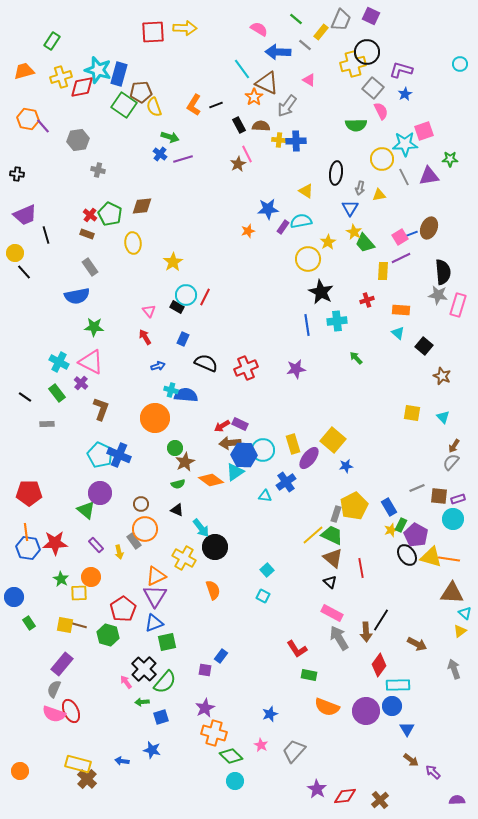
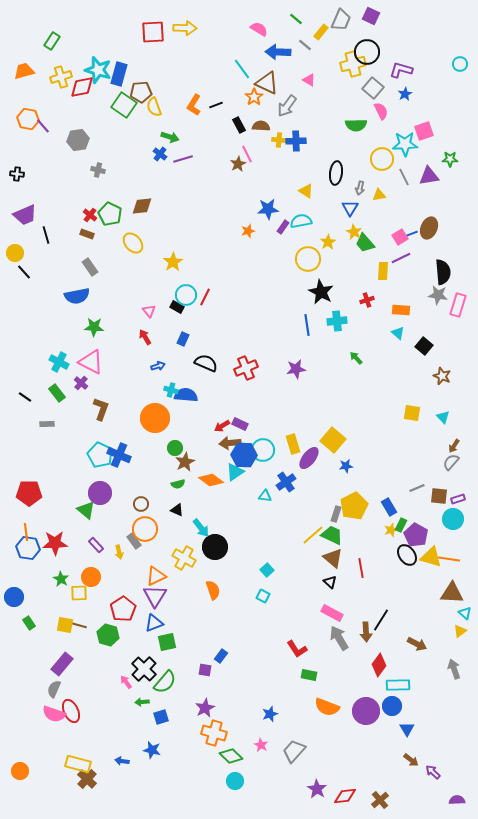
yellow ellipse at (133, 243): rotated 35 degrees counterclockwise
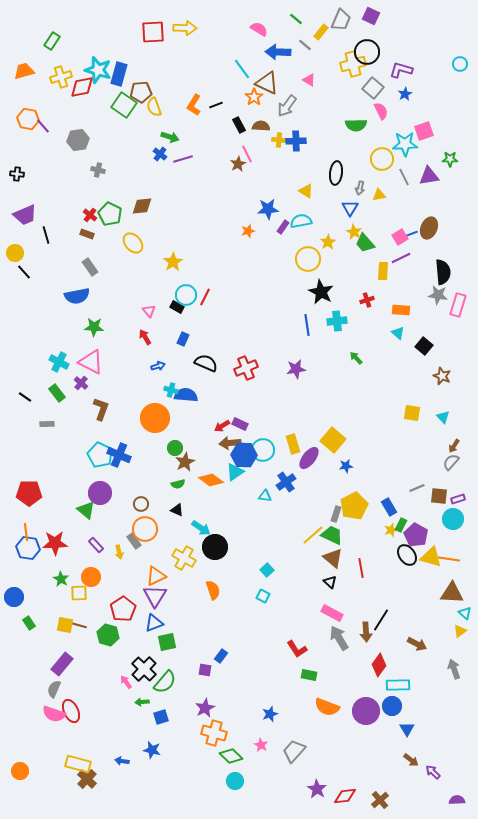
cyan arrow at (201, 528): rotated 18 degrees counterclockwise
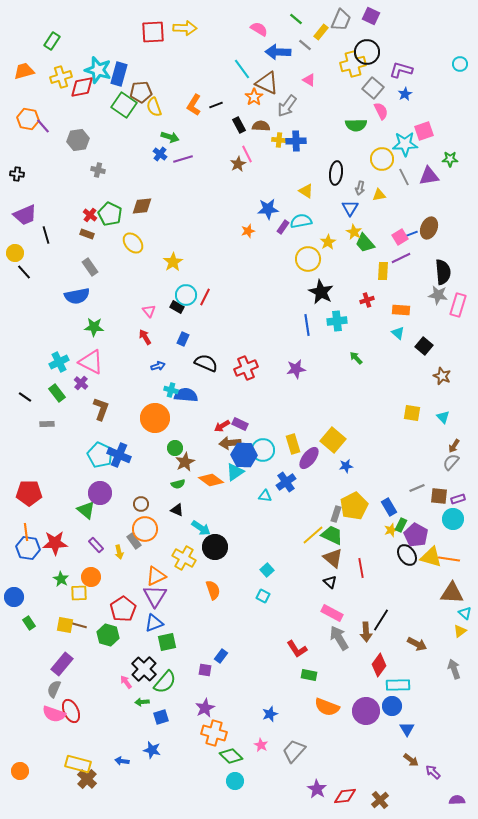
cyan cross at (59, 362): rotated 36 degrees clockwise
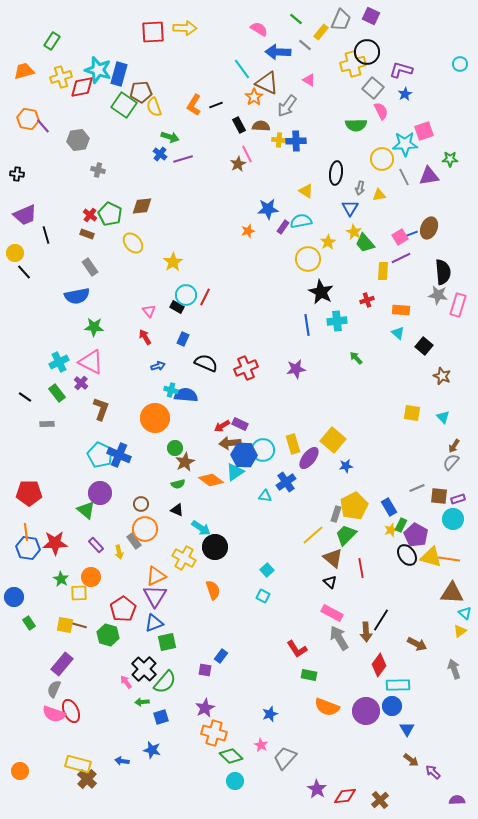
green trapezoid at (332, 535): moved 14 px right; rotated 70 degrees counterclockwise
gray trapezoid at (294, 751): moved 9 px left, 7 px down
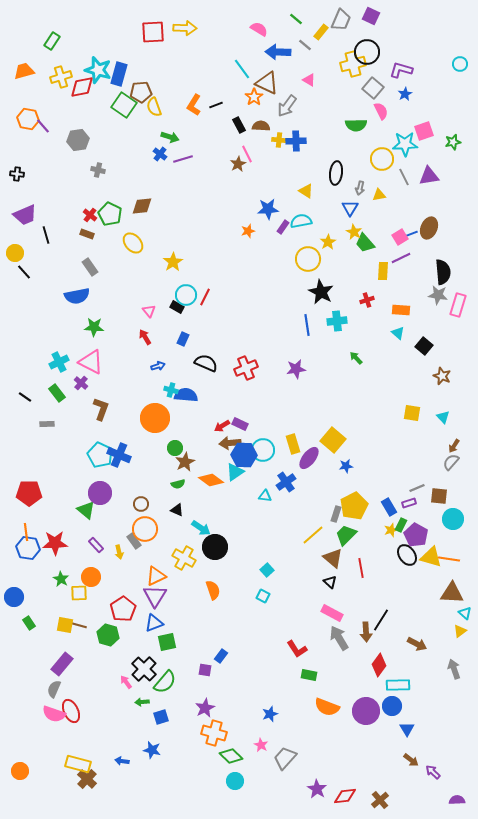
green star at (450, 159): moved 3 px right, 17 px up; rotated 14 degrees counterclockwise
purple rectangle at (458, 499): moved 49 px left, 4 px down
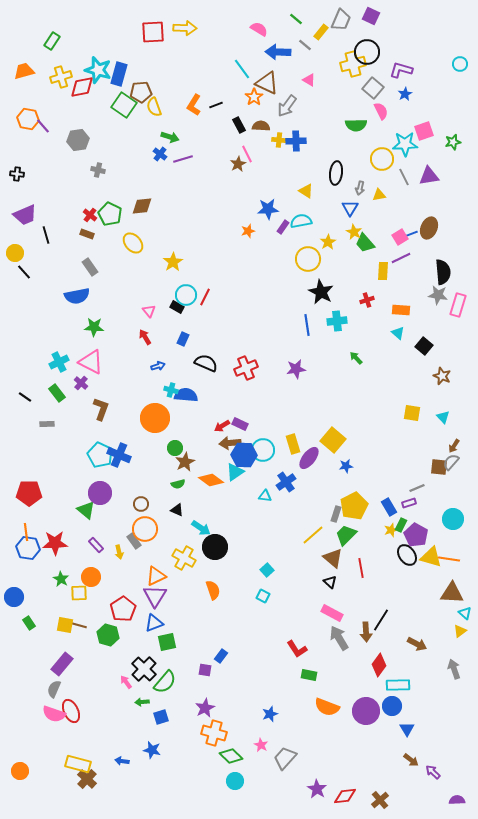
brown square at (439, 496): moved 29 px up
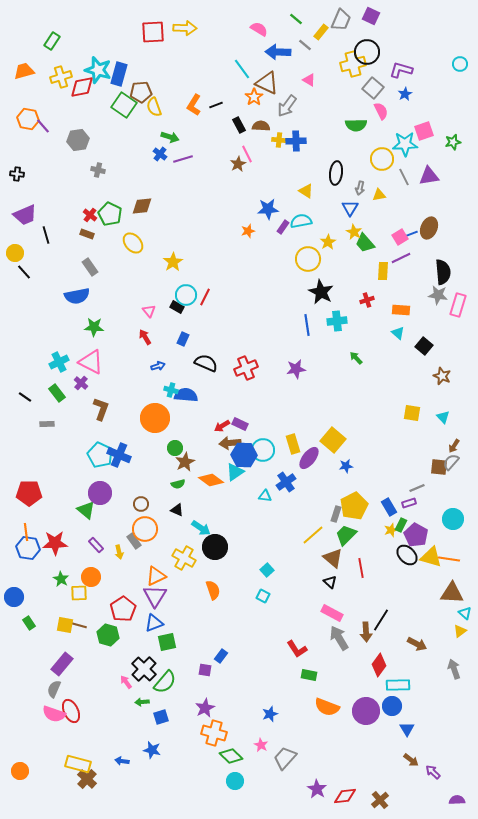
black ellipse at (407, 555): rotated 10 degrees counterclockwise
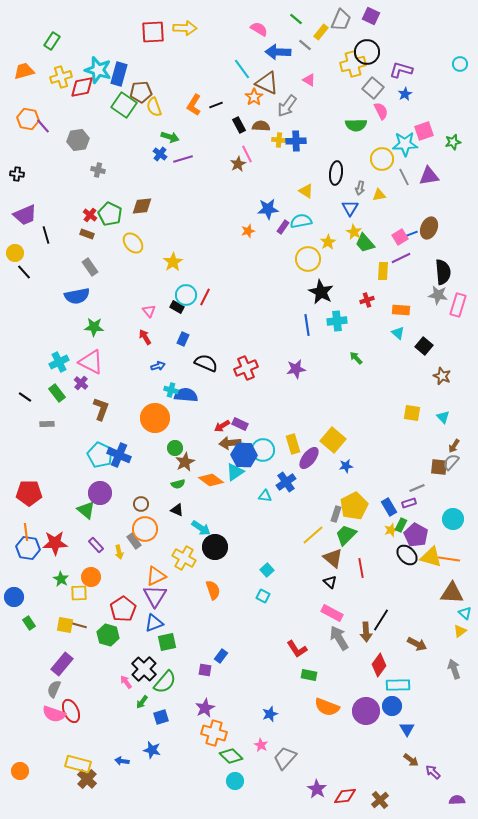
green arrow at (142, 702): rotated 48 degrees counterclockwise
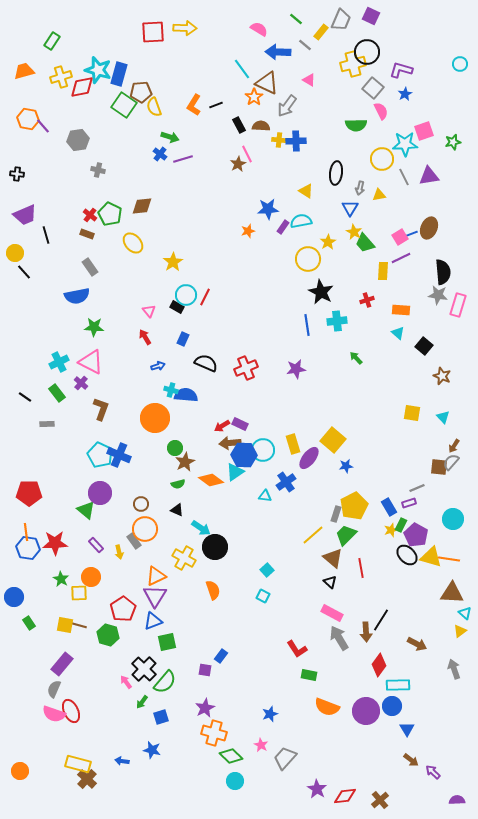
blue triangle at (154, 623): moved 1 px left, 2 px up
